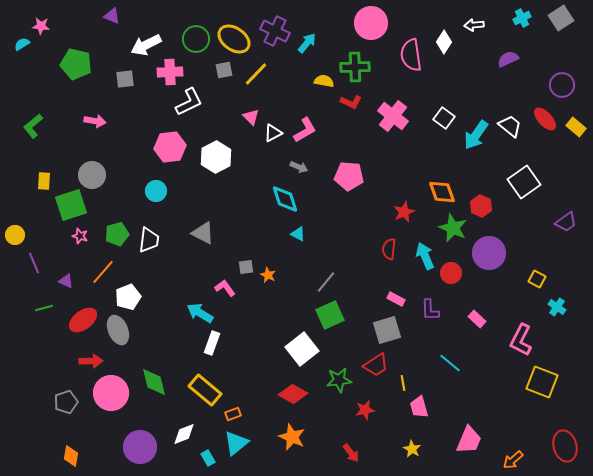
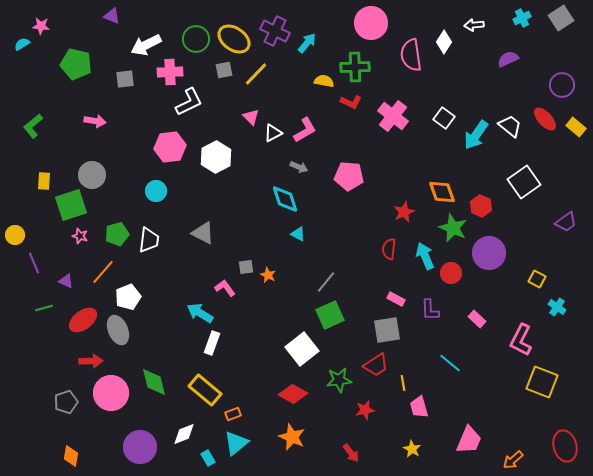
gray square at (387, 330): rotated 8 degrees clockwise
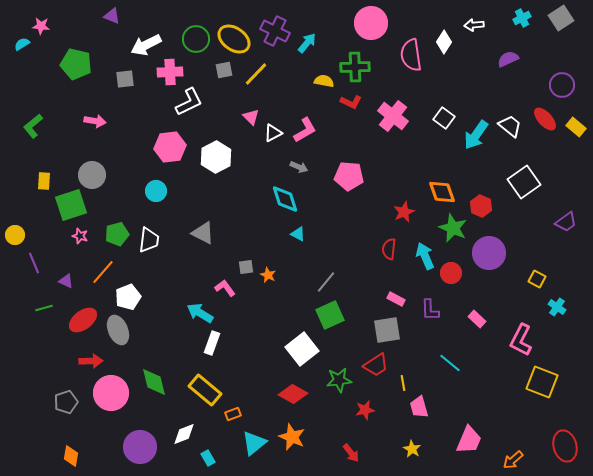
cyan triangle at (236, 443): moved 18 px right
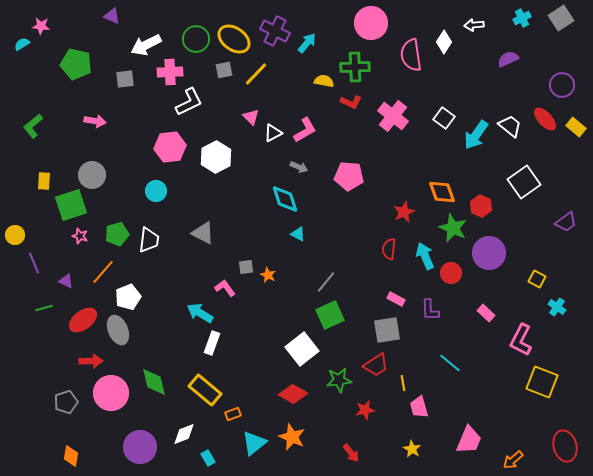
pink rectangle at (477, 319): moved 9 px right, 6 px up
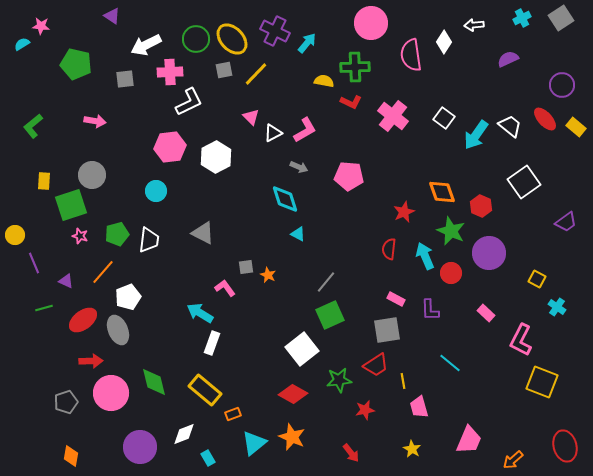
purple triangle at (112, 16): rotated 12 degrees clockwise
yellow ellipse at (234, 39): moved 2 px left; rotated 12 degrees clockwise
green star at (453, 228): moved 2 px left, 3 px down
yellow line at (403, 383): moved 2 px up
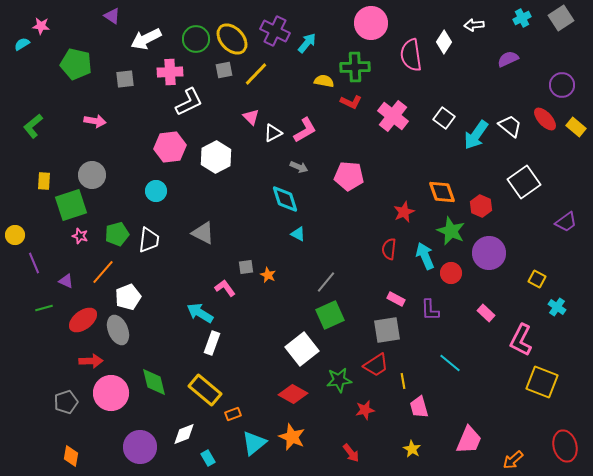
white arrow at (146, 45): moved 6 px up
